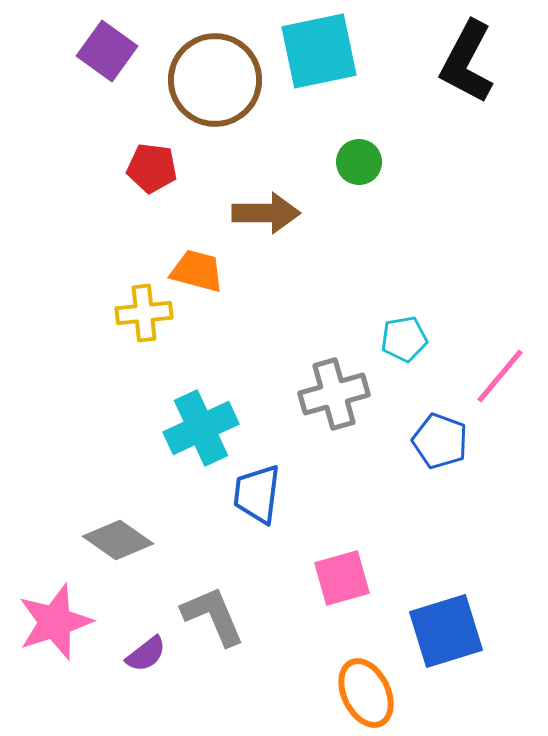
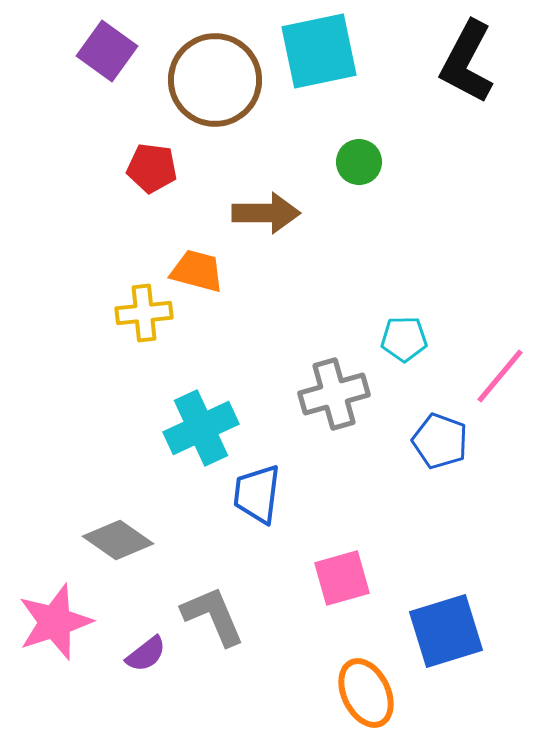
cyan pentagon: rotated 9 degrees clockwise
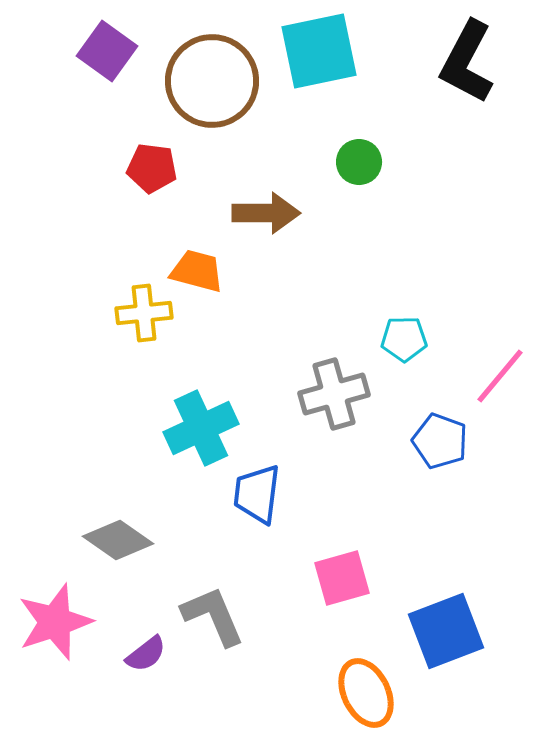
brown circle: moved 3 px left, 1 px down
blue square: rotated 4 degrees counterclockwise
